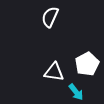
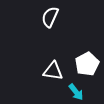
white triangle: moved 1 px left, 1 px up
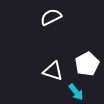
white semicircle: moved 1 px right; rotated 40 degrees clockwise
white triangle: rotated 10 degrees clockwise
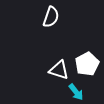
white semicircle: rotated 135 degrees clockwise
white triangle: moved 6 px right, 1 px up
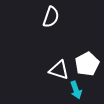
cyan arrow: moved 2 px up; rotated 18 degrees clockwise
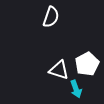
cyan arrow: moved 1 px up
